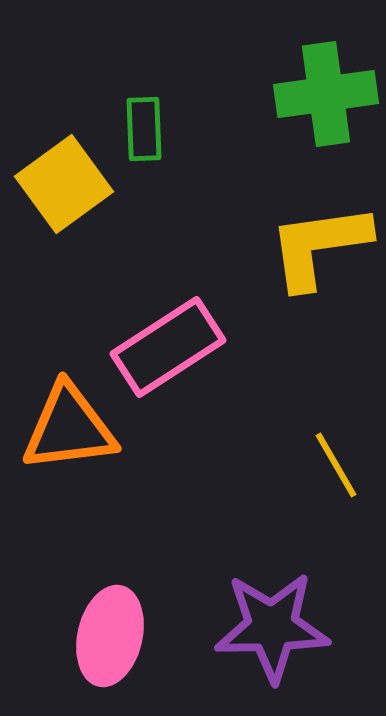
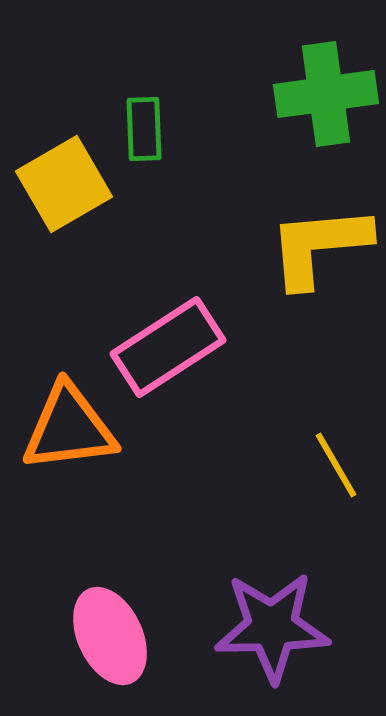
yellow square: rotated 6 degrees clockwise
yellow L-shape: rotated 3 degrees clockwise
pink ellipse: rotated 38 degrees counterclockwise
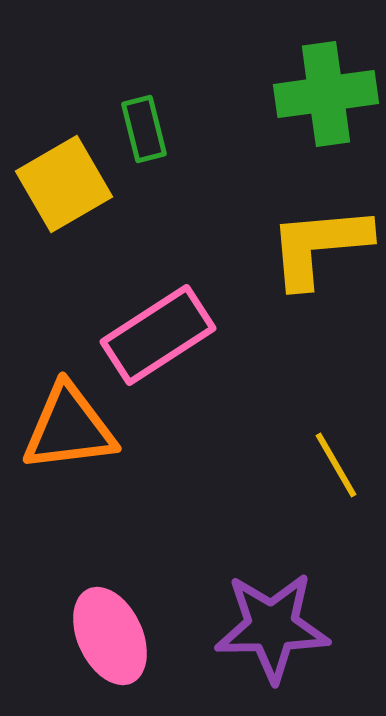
green rectangle: rotated 12 degrees counterclockwise
pink rectangle: moved 10 px left, 12 px up
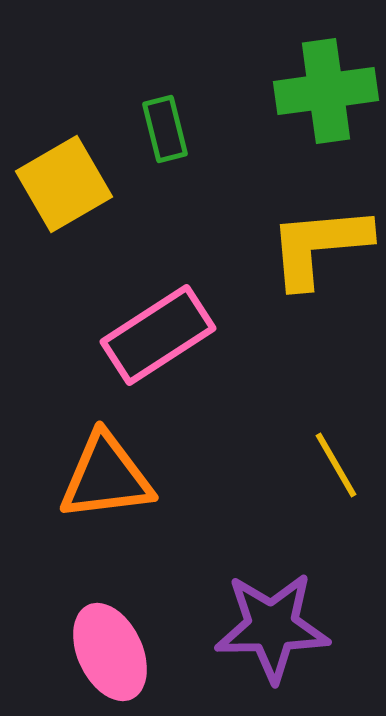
green cross: moved 3 px up
green rectangle: moved 21 px right
orange triangle: moved 37 px right, 49 px down
pink ellipse: moved 16 px down
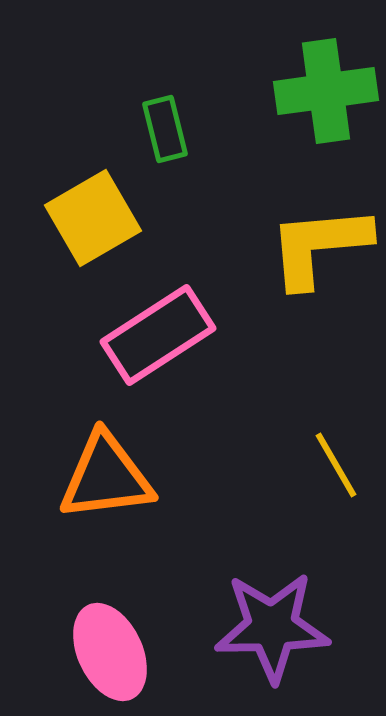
yellow square: moved 29 px right, 34 px down
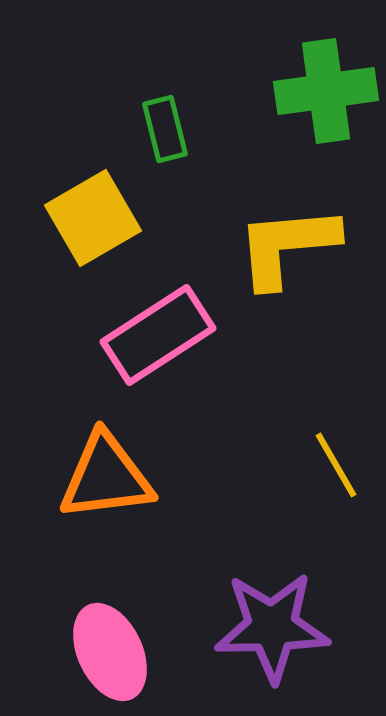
yellow L-shape: moved 32 px left
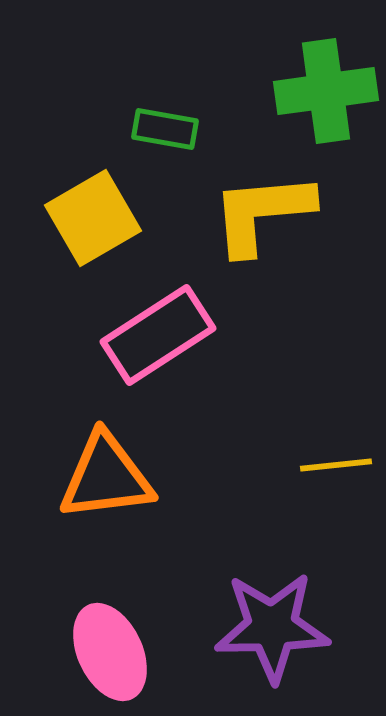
green rectangle: rotated 66 degrees counterclockwise
yellow L-shape: moved 25 px left, 33 px up
yellow line: rotated 66 degrees counterclockwise
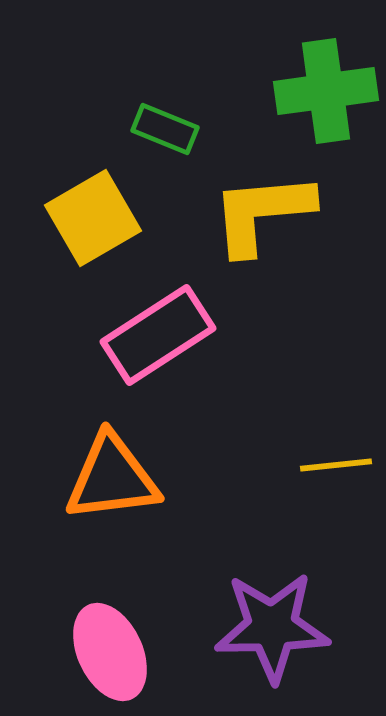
green rectangle: rotated 12 degrees clockwise
orange triangle: moved 6 px right, 1 px down
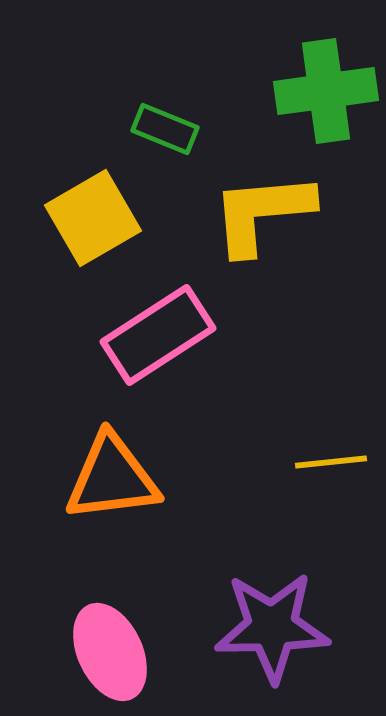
yellow line: moved 5 px left, 3 px up
